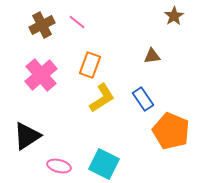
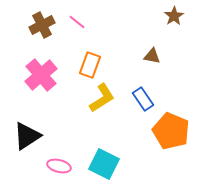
brown triangle: rotated 18 degrees clockwise
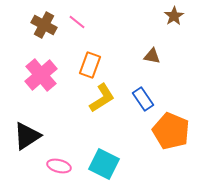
brown cross: moved 2 px right; rotated 35 degrees counterclockwise
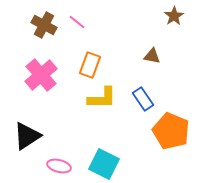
yellow L-shape: rotated 32 degrees clockwise
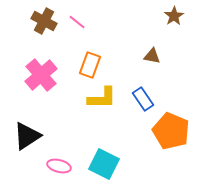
brown cross: moved 4 px up
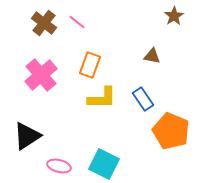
brown cross: moved 2 px down; rotated 10 degrees clockwise
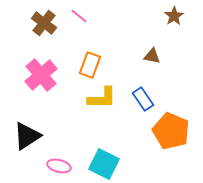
pink line: moved 2 px right, 6 px up
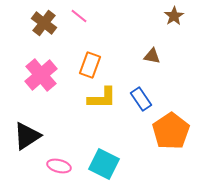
blue rectangle: moved 2 px left
orange pentagon: rotated 15 degrees clockwise
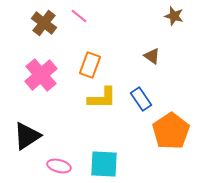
brown star: rotated 24 degrees counterclockwise
brown triangle: rotated 24 degrees clockwise
cyan square: rotated 24 degrees counterclockwise
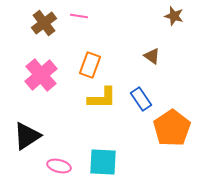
pink line: rotated 30 degrees counterclockwise
brown cross: rotated 15 degrees clockwise
orange pentagon: moved 1 px right, 3 px up
cyan square: moved 1 px left, 2 px up
